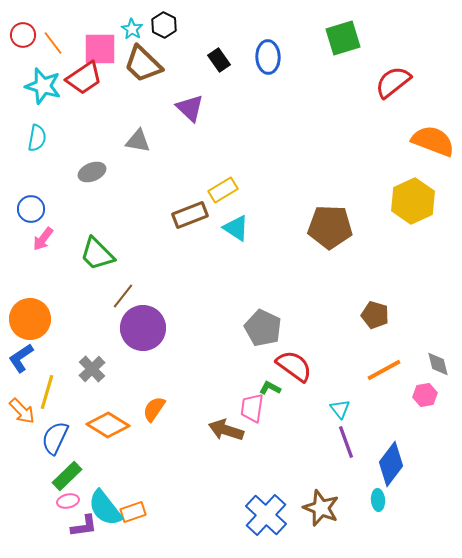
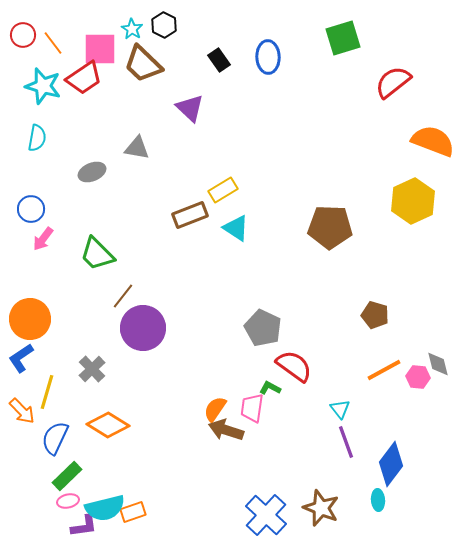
gray triangle at (138, 141): moved 1 px left, 7 px down
pink hexagon at (425, 395): moved 7 px left, 18 px up; rotated 15 degrees clockwise
orange semicircle at (154, 409): moved 61 px right
cyan semicircle at (105, 508): rotated 66 degrees counterclockwise
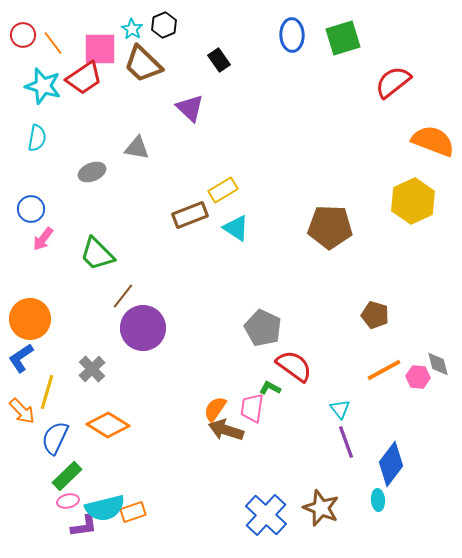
black hexagon at (164, 25): rotated 10 degrees clockwise
blue ellipse at (268, 57): moved 24 px right, 22 px up
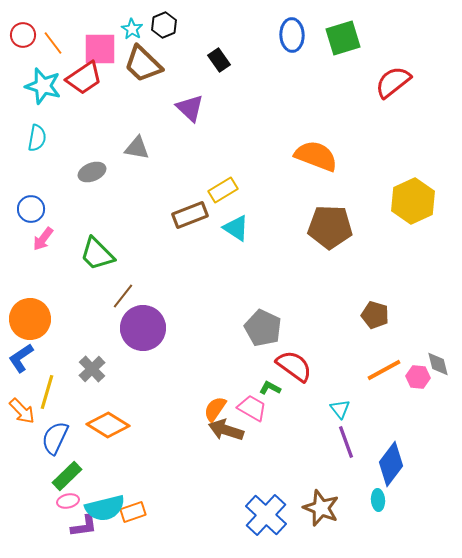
orange semicircle at (433, 141): moved 117 px left, 15 px down
pink trapezoid at (252, 408): rotated 112 degrees clockwise
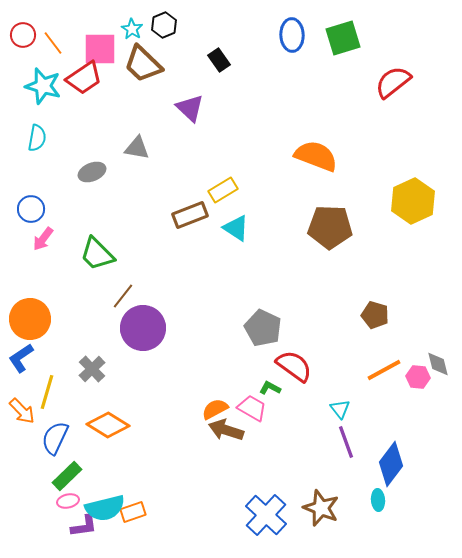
orange semicircle at (215, 409): rotated 28 degrees clockwise
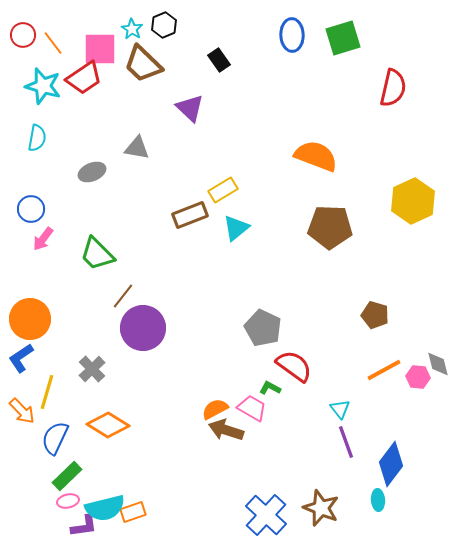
red semicircle at (393, 82): moved 6 px down; rotated 141 degrees clockwise
cyan triangle at (236, 228): rotated 48 degrees clockwise
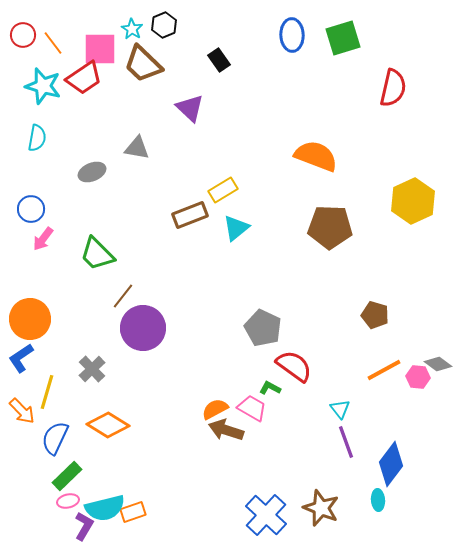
gray diamond at (438, 364): rotated 40 degrees counterclockwise
purple L-shape at (84, 526): rotated 52 degrees counterclockwise
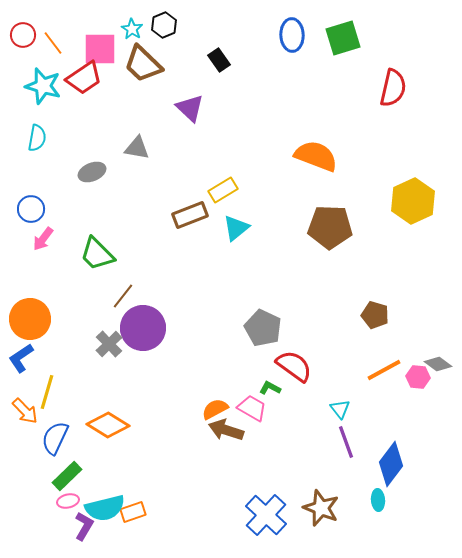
gray cross at (92, 369): moved 17 px right, 25 px up
orange arrow at (22, 411): moved 3 px right
